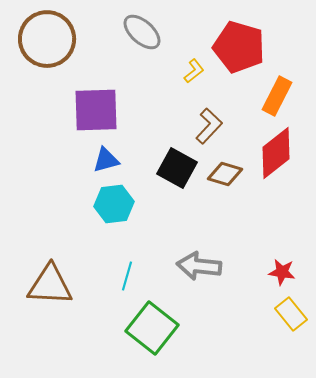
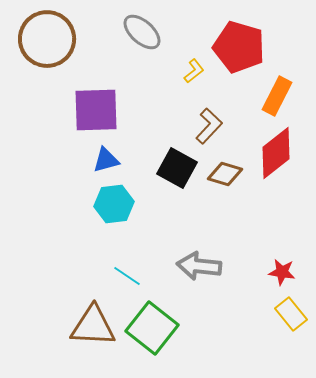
cyan line: rotated 72 degrees counterclockwise
brown triangle: moved 43 px right, 41 px down
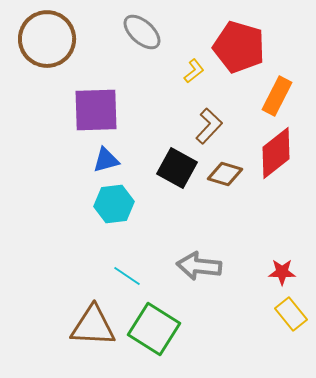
red star: rotated 8 degrees counterclockwise
green square: moved 2 px right, 1 px down; rotated 6 degrees counterclockwise
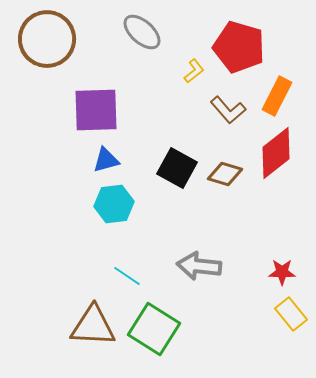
brown L-shape: moved 19 px right, 16 px up; rotated 96 degrees clockwise
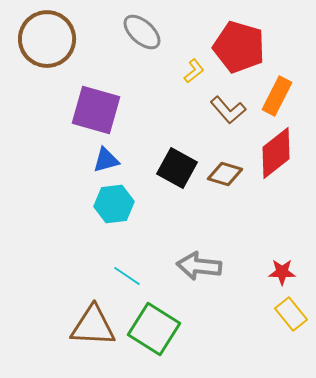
purple square: rotated 18 degrees clockwise
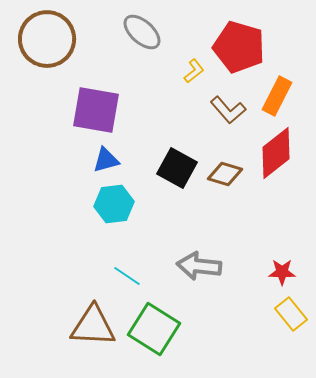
purple square: rotated 6 degrees counterclockwise
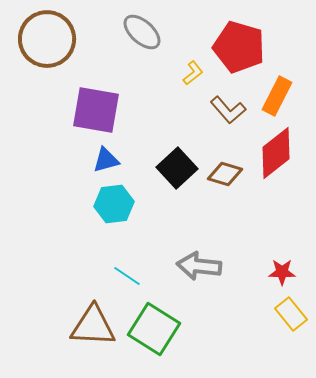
yellow L-shape: moved 1 px left, 2 px down
black square: rotated 18 degrees clockwise
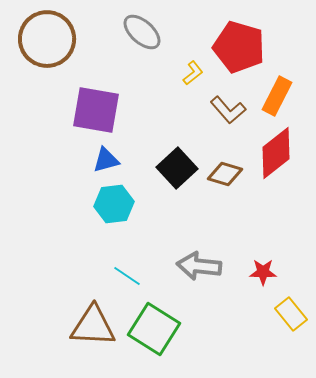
red star: moved 19 px left
